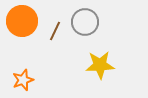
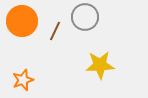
gray circle: moved 5 px up
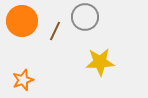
yellow star: moved 3 px up
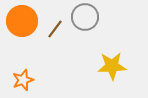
brown line: moved 2 px up; rotated 12 degrees clockwise
yellow star: moved 12 px right, 4 px down
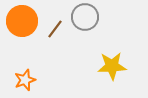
orange star: moved 2 px right
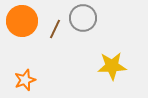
gray circle: moved 2 px left, 1 px down
brown line: rotated 12 degrees counterclockwise
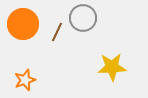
orange circle: moved 1 px right, 3 px down
brown line: moved 2 px right, 3 px down
yellow star: moved 1 px down
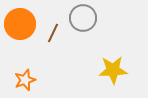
orange circle: moved 3 px left
brown line: moved 4 px left, 1 px down
yellow star: moved 1 px right, 3 px down
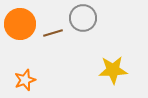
brown line: rotated 48 degrees clockwise
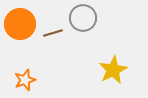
yellow star: rotated 24 degrees counterclockwise
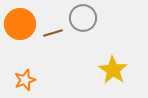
yellow star: rotated 12 degrees counterclockwise
